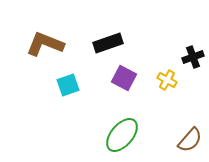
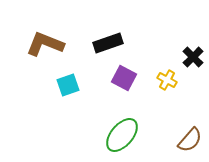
black cross: rotated 25 degrees counterclockwise
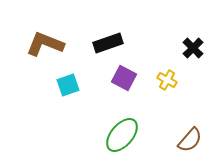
black cross: moved 9 px up
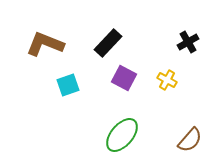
black rectangle: rotated 28 degrees counterclockwise
black cross: moved 5 px left, 6 px up; rotated 15 degrees clockwise
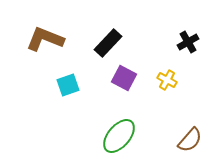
brown L-shape: moved 5 px up
green ellipse: moved 3 px left, 1 px down
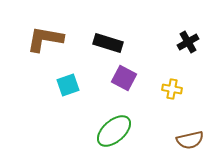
brown L-shape: rotated 12 degrees counterclockwise
black rectangle: rotated 64 degrees clockwise
yellow cross: moved 5 px right, 9 px down; rotated 18 degrees counterclockwise
green ellipse: moved 5 px left, 5 px up; rotated 9 degrees clockwise
brown semicircle: rotated 36 degrees clockwise
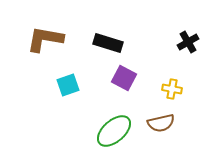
brown semicircle: moved 29 px left, 17 px up
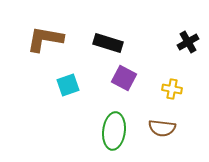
brown semicircle: moved 1 px right, 5 px down; rotated 20 degrees clockwise
green ellipse: rotated 42 degrees counterclockwise
